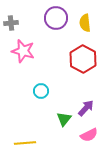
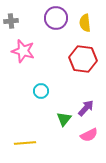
gray cross: moved 2 px up
red hexagon: rotated 20 degrees counterclockwise
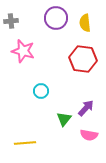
pink semicircle: rotated 36 degrees clockwise
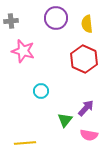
yellow semicircle: moved 2 px right, 1 px down
red hexagon: moved 1 px right; rotated 16 degrees clockwise
green triangle: moved 1 px right, 1 px down
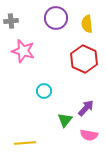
cyan circle: moved 3 px right
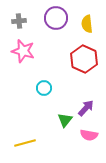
gray cross: moved 8 px right
cyan circle: moved 3 px up
yellow line: rotated 10 degrees counterclockwise
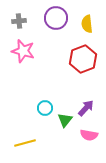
red hexagon: moved 1 px left; rotated 16 degrees clockwise
cyan circle: moved 1 px right, 20 px down
